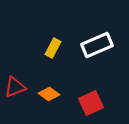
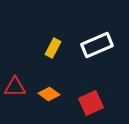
red triangle: rotated 20 degrees clockwise
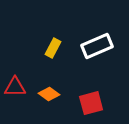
white rectangle: moved 1 px down
red square: rotated 10 degrees clockwise
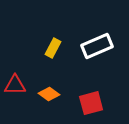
red triangle: moved 2 px up
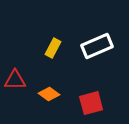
red triangle: moved 5 px up
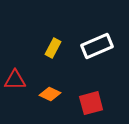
orange diamond: moved 1 px right; rotated 10 degrees counterclockwise
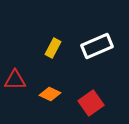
red square: rotated 20 degrees counterclockwise
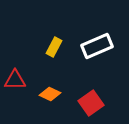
yellow rectangle: moved 1 px right, 1 px up
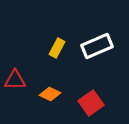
yellow rectangle: moved 3 px right, 1 px down
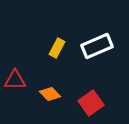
orange diamond: rotated 20 degrees clockwise
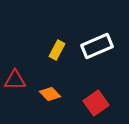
yellow rectangle: moved 2 px down
red square: moved 5 px right
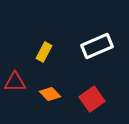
yellow rectangle: moved 13 px left, 2 px down
red triangle: moved 2 px down
red square: moved 4 px left, 4 px up
